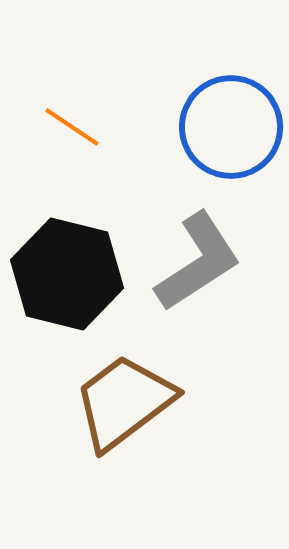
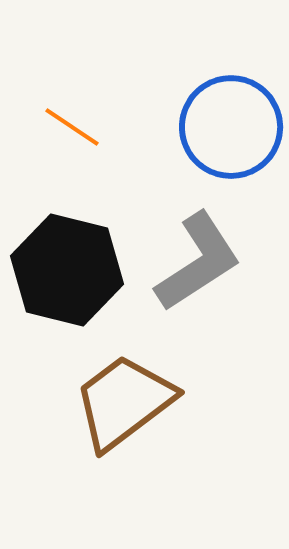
black hexagon: moved 4 px up
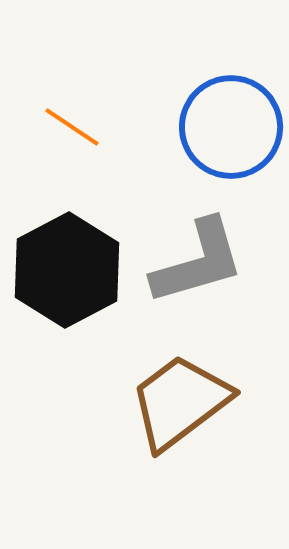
gray L-shape: rotated 17 degrees clockwise
black hexagon: rotated 18 degrees clockwise
brown trapezoid: moved 56 px right
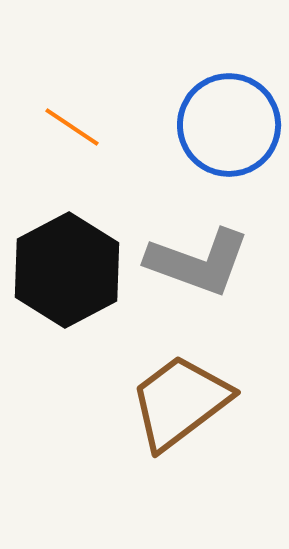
blue circle: moved 2 px left, 2 px up
gray L-shape: rotated 36 degrees clockwise
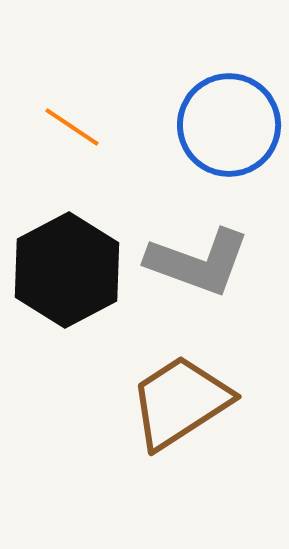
brown trapezoid: rotated 4 degrees clockwise
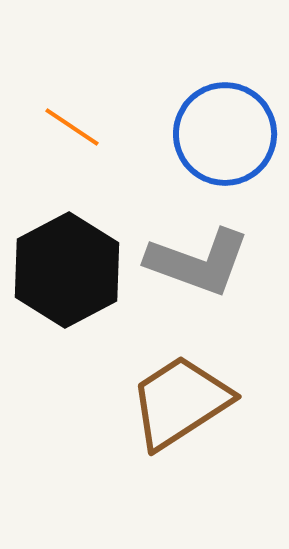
blue circle: moved 4 px left, 9 px down
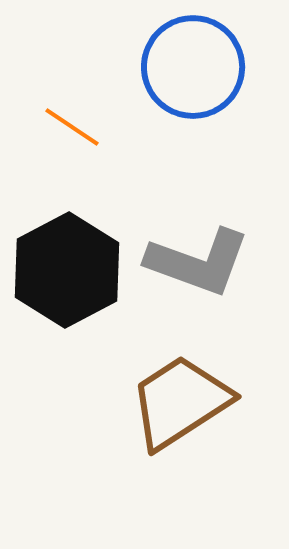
blue circle: moved 32 px left, 67 px up
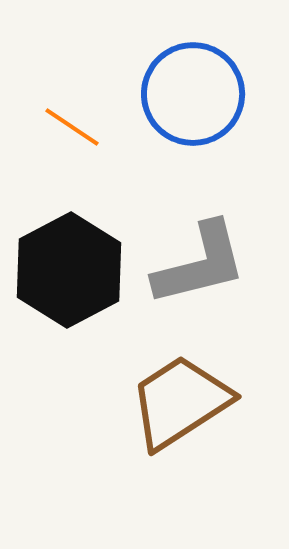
blue circle: moved 27 px down
gray L-shape: moved 2 px right, 2 px down; rotated 34 degrees counterclockwise
black hexagon: moved 2 px right
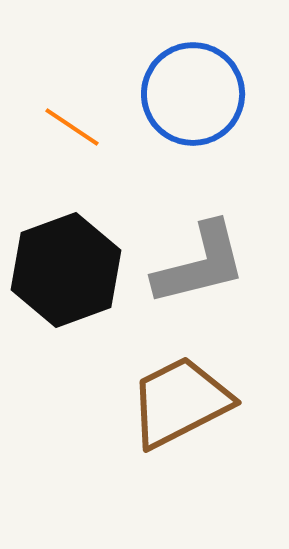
black hexagon: moved 3 px left; rotated 8 degrees clockwise
brown trapezoid: rotated 6 degrees clockwise
